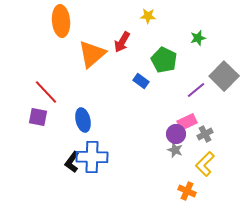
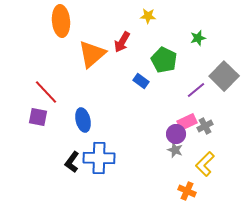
gray cross: moved 8 px up
blue cross: moved 7 px right, 1 px down
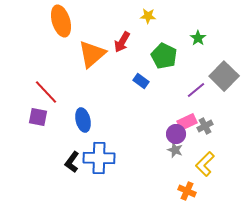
orange ellipse: rotated 12 degrees counterclockwise
green star: rotated 21 degrees counterclockwise
green pentagon: moved 4 px up
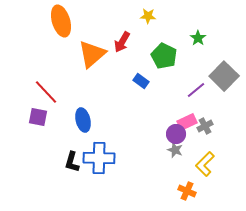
black L-shape: rotated 20 degrees counterclockwise
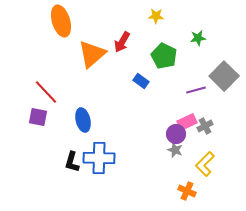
yellow star: moved 8 px right
green star: rotated 28 degrees clockwise
purple line: rotated 24 degrees clockwise
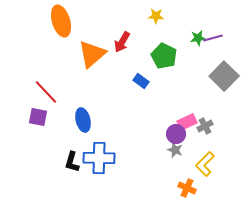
purple line: moved 17 px right, 52 px up
orange cross: moved 3 px up
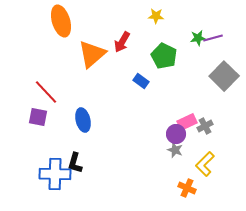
blue cross: moved 44 px left, 16 px down
black L-shape: moved 3 px right, 1 px down
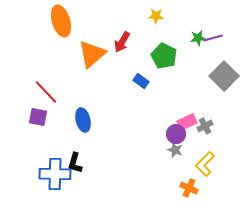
orange cross: moved 2 px right
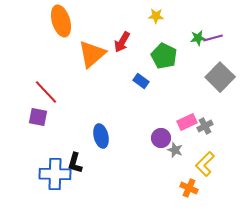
gray square: moved 4 px left, 1 px down
blue ellipse: moved 18 px right, 16 px down
purple circle: moved 15 px left, 4 px down
